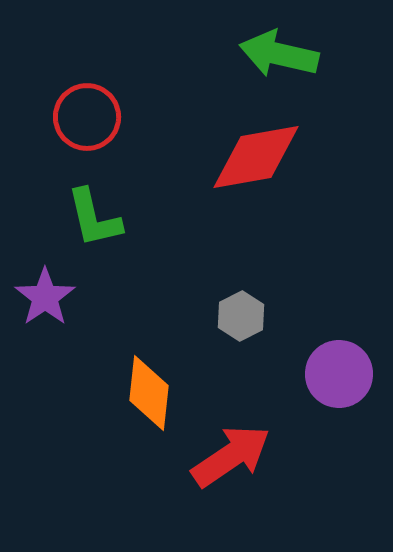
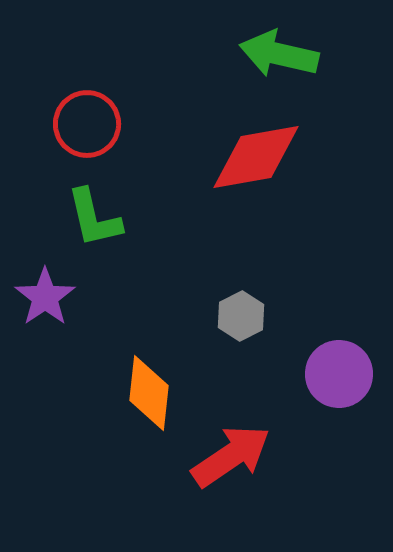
red circle: moved 7 px down
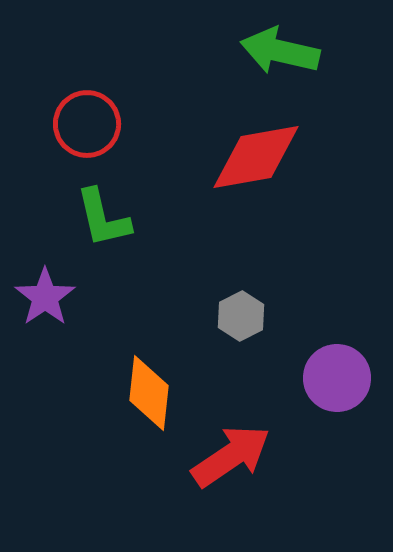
green arrow: moved 1 px right, 3 px up
green L-shape: moved 9 px right
purple circle: moved 2 px left, 4 px down
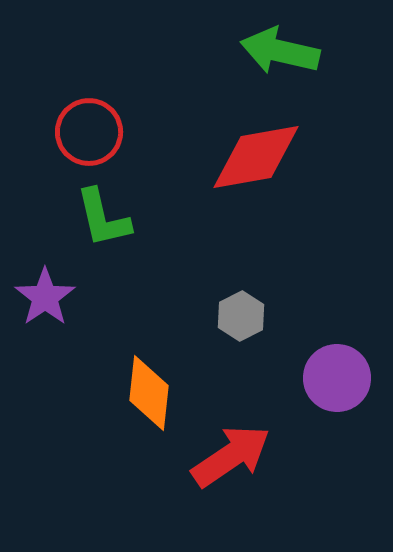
red circle: moved 2 px right, 8 px down
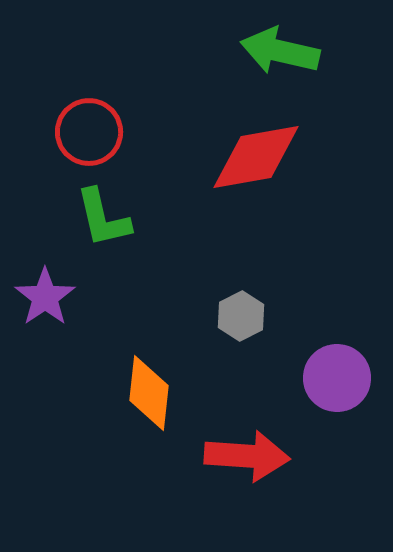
red arrow: moved 16 px right; rotated 38 degrees clockwise
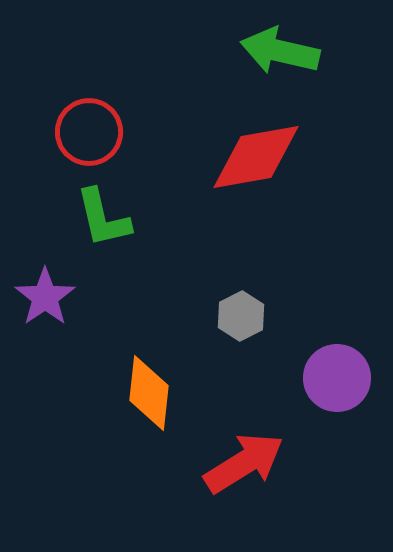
red arrow: moved 3 px left, 7 px down; rotated 36 degrees counterclockwise
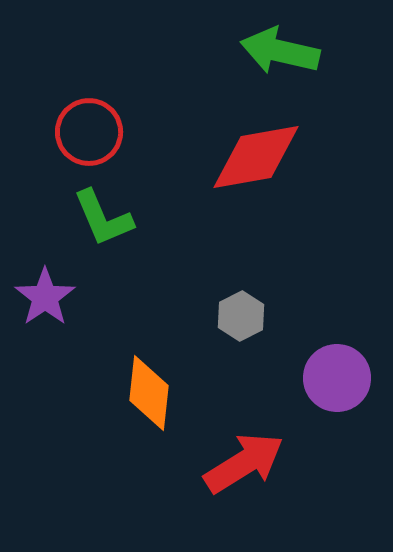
green L-shape: rotated 10 degrees counterclockwise
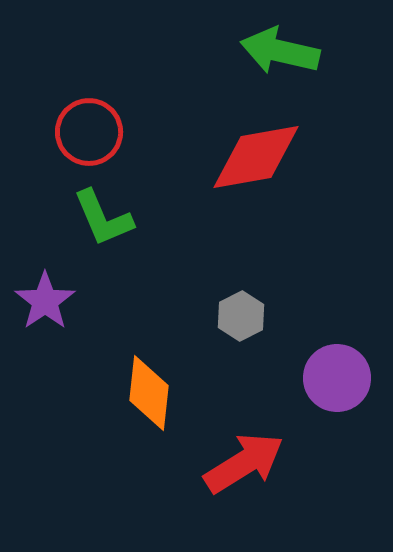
purple star: moved 4 px down
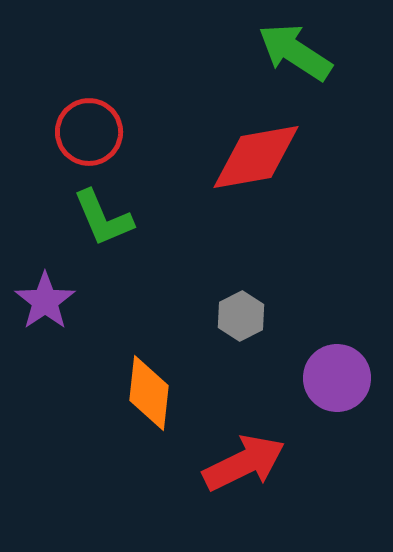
green arrow: moved 15 px right, 1 px down; rotated 20 degrees clockwise
red arrow: rotated 6 degrees clockwise
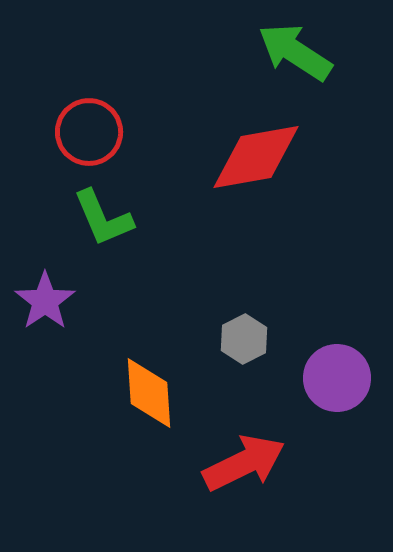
gray hexagon: moved 3 px right, 23 px down
orange diamond: rotated 10 degrees counterclockwise
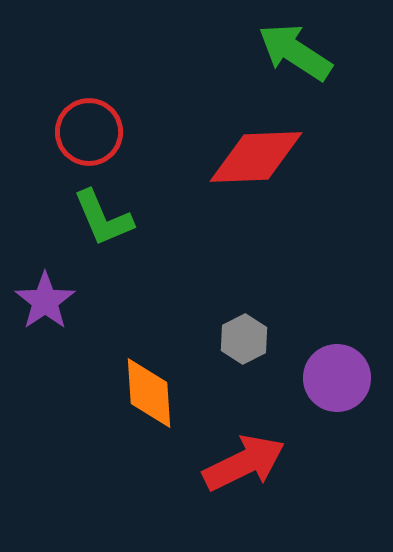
red diamond: rotated 8 degrees clockwise
